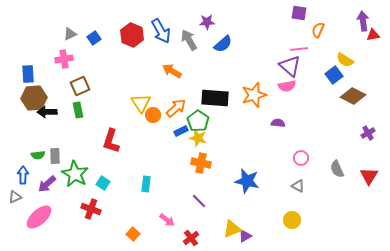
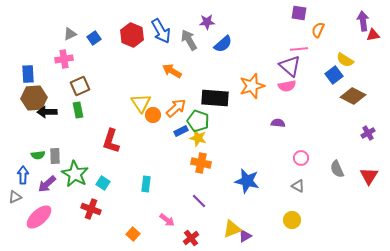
orange star at (254, 95): moved 2 px left, 9 px up
green pentagon at (198, 121): rotated 15 degrees counterclockwise
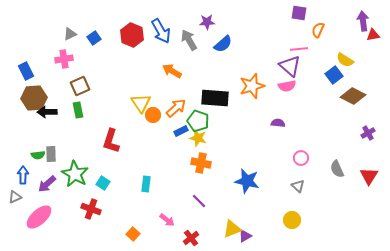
blue rectangle at (28, 74): moved 2 px left, 3 px up; rotated 24 degrees counterclockwise
gray rectangle at (55, 156): moved 4 px left, 2 px up
gray triangle at (298, 186): rotated 16 degrees clockwise
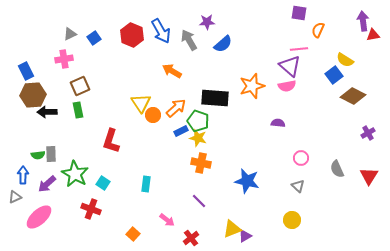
brown hexagon at (34, 98): moved 1 px left, 3 px up
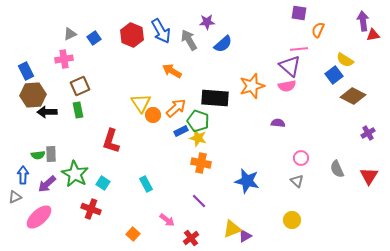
cyan rectangle at (146, 184): rotated 35 degrees counterclockwise
gray triangle at (298, 186): moved 1 px left, 5 px up
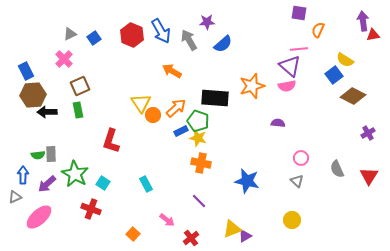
pink cross at (64, 59): rotated 36 degrees counterclockwise
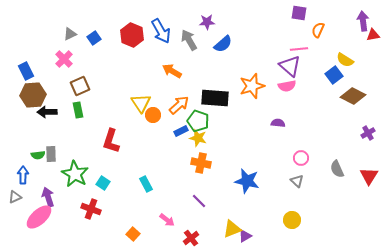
orange arrow at (176, 108): moved 3 px right, 3 px up
purple arrow at (47, 184): moved 1 px right, 13 px down; rotated 114 degrees clockwise
